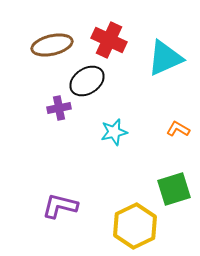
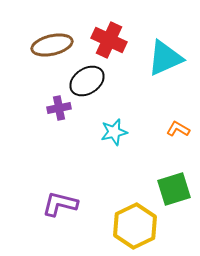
purple L-shape: moved 2 px up
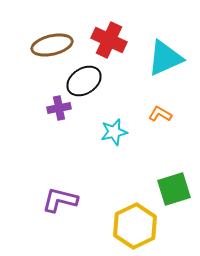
black ellipse: moved 3 px left
orange L-shape: moved 18 px left, 15 px up
purple L-shape: moved 4 px up
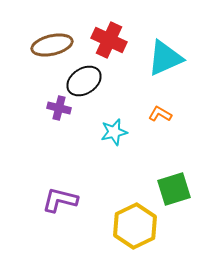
purple cross: rotated 25 degrees clockwise
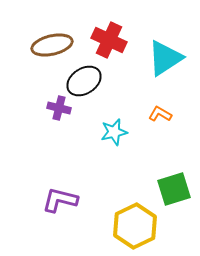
cyan triangle: rotated 9 degrees counterclockwise
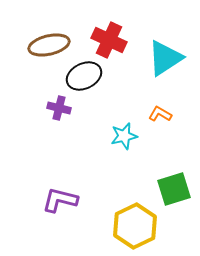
brown ellipse: moved 3 px left
black ellipse: moved 5 px up; rotated 8 degrees clockwise
cyan star: moved 10 px right, 4 px down
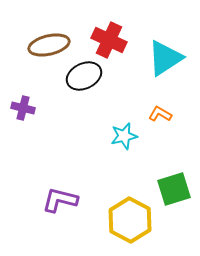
purple cross: moved 36 px left
yellow hexagon: moved 5 px left, 6 px up; rotated 6 degrees counterclockwise
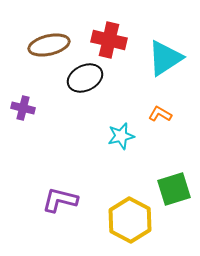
red cross: rotated 12 degrees counterclockwise
black ellipse: moved 1 px right, 2 px down
cyan star: moved 3 px left
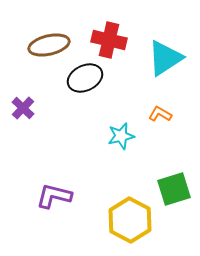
purple cross: rotated 30 degrees clockwise
purple L-shape: moved 6 px left, 4 px up
